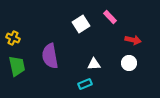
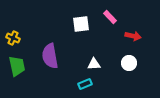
white square: rotated 24 degrees clockwise
red arrow: moved 4 px up
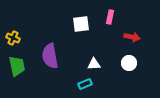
pink rectangle: rotated 56 degrees clockwise
red arrow: moved 1 px left, 1 px down
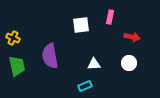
white square: moved 1 px down
cyan rectangle: moved 2 px down
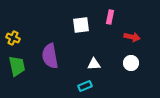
white circle: moved 2 px right
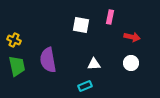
white square: rotated 18 degrees clockwise
yellow cross: moved 1 px right, 2 px down
purple semicircle: moved 2 px left, 4 px down
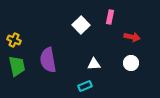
white square: rotated 36 degrees clockwise
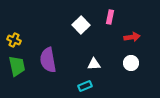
red arrow: rotated 21 degrees counterclockwise
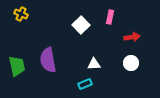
yellow cross: moved 7 px right, 26 px up
cyan rectangle: moved 2 px up
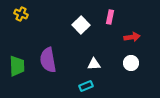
green trapezoid: rotated 10 degrees clockwise
cyan rectangle: moved 1 px right, 2 px down
